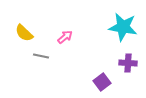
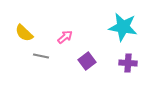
purple square: moved 15 px left, 21 px up
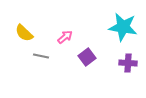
purple square: moved 4 px up
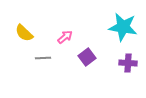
gray line: moved 2 px right, 2 px down; rotated 14 degrees counterclockwise
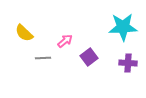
cyan star: rotated 12 degrees counterclockwise
pink arrow: moved 4 px down
purple square: moved 2 px right
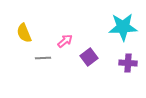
yellow semicircle: rotated 24 degrees clockwise
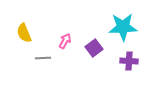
pink arrow: rotated 21 degrees counterclockwise
purple square: moved 5 px right, 9 px up
purple cross: moved 1 px right, 2 px up
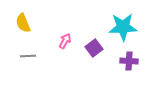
yellow semicircle: moved 1 px left, 10 px up
gray line: moved 15 px left, 2 px up
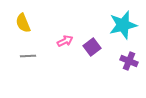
cyan star: moved 2 px up; rotated 12 degrees counterclockwise
pink arrow: rotated 35 degrees clockwise
purple square: moved 2 px left, 1 px up
purple cross: rotated 18 degrees clockwise
